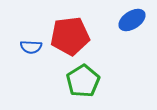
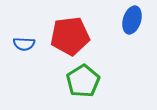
blue ellipse: rotated 40 degrees counterclockwise
blue semicircle: moved 7 px left, 3 px up
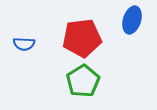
red pentagon: moved 12 px right, 2 px down
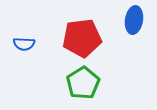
blue ellipse: moved 2 px right; rotated 8 degrees counterclockwise
green pentagon: moved 2 px down
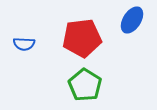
blue ellipse: moved 2 px left; rotated 24 degrees clockwise
green pentagon: moved 2 px right, 2 px down; rotated 8 degrees counterclockwise
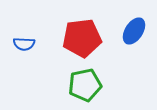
blue ellipse: moved 2 px right, 11 px down
green pentagon: rotated 28 degrees clockwise
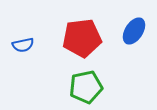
blue semicircle: moved 1 px left, 1 px down; rotated 15 degrees counterclockwise
green pentagon: moved 1 px right, 2 px down
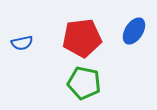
blue semicircle: moved 1 px left, 2 px up
green pentagon: moved 2 px left, 4 px up; rotated 24 degrees clockwise
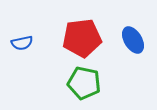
blue ellipse: moved 1 px left, 9 px down; rotated 64 degrees counterclockwise
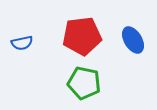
red pentagon: moved 2 px up
